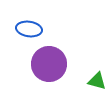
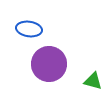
green triangle: moved 4 px left
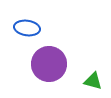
blue ellipse: moved 2 px left, 1 px up
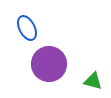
blue ellipse: rotated 55 degrees clockwise
